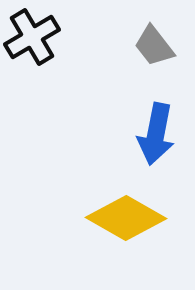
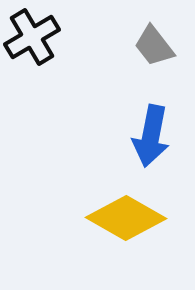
blue arrow: moved 5 px left, 2 px down
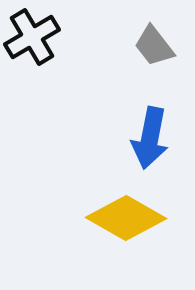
blue arrow: moved 1 px left, 2 px down
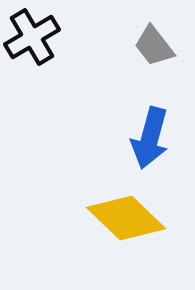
blue arrow: rotated 4 degrees clockwise
yellow diamond: rotated 14 degrees clockwise
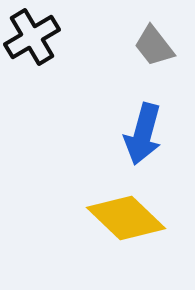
blue arrow: moved 7 px left, 4 px up
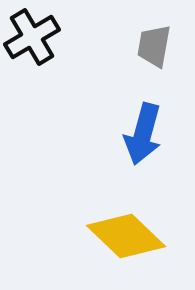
gray trapezoid: rotated 48 degrees clockwise
yellow diamond: moved 18 px down
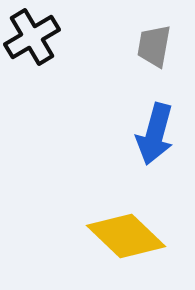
blue arrow: moved 12 px right
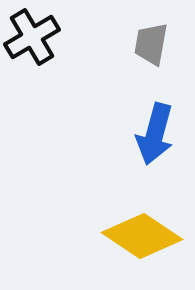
gray trapezoid: moved 3 px left, 2 px up
yellow diamond: moved 16 px right; rotated 10 degrees counterclockwise
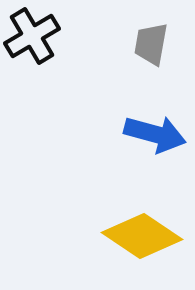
black cross: moved 1 px up
blue arrow: rotated 90 degrees counterclockwise
